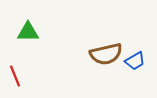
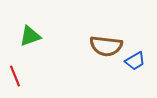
green triangle: moved 2 px right, 4 px down; rotated 20 degrees counterclockwise
brown semicircle: moved 8 px up; rotated 20 degrees clockwise
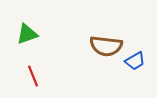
green triangle: moved 3 px left, 2 px up
red line: moved 18 px right
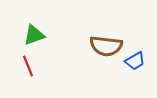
green triangle: moved 7 px right, 1 px down
red line: moved 5 px left, 10 px up
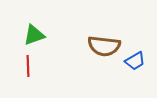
brown semicircle: moved 2 px left
red line: rotated 20 degrees clockwise
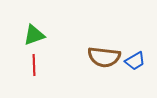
brown semicircle: moved 11 px down
red line: moved 6 px right, 1 px up
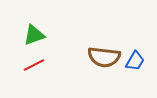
blue trapezoid: rotated 30 degrees counterclockwise
red line: rotated 65 degrees clockwise
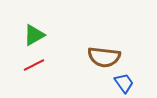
green triangle: rotated 10 degrees counterclockwise
blue trapezoid: moved 11 px left, 22 px down; rotated 65 degrees counterclockwise
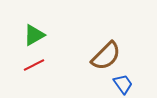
brown semicircle: moved 2 px right, 1 px up; rotated 52 degrees counterclockwise
blue trapezoid: moved 1 px left, 1 px down
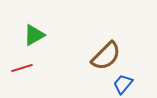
red line: moved 12 px left, 3 px down; rotated 10 degrees clockwise
blue trapezoid: rotated 105 degrees counterclockwise
